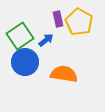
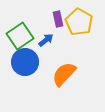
orange semicircle: rotated 56 degrees counterclockwise
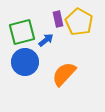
green square: moved 2 px right, 4 px up; rotated 20 degrees clockwise
